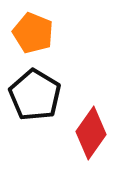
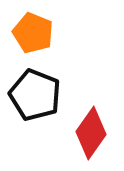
black pentagon: rotated 9 degrees counterclockwise
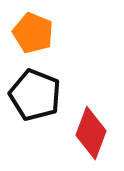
red diamond: rotated 15 degrees counterclockwise
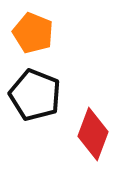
red diamond: moved 2 px right, 1 px down
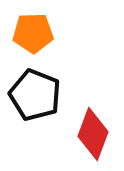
orange pentagon: rotated 24 degrees counterclockwise
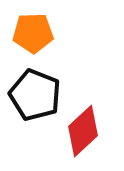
red diamond: moved 10 px left, 3 px up; rotated 27 degrees clockwise
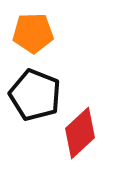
red diamond: moved 3 px left, 2 px down
